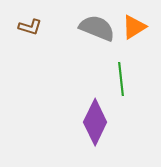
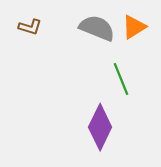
green line: rotated 16 degrees counterclockwise
purple diamond: moved 5 px right, 5 px down
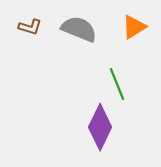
gray semicircle: moved 18 px left, 1 px down
green line: moved 4 px left, 5 px down
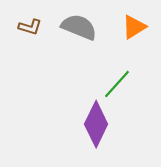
gray semicircle: moved 2 px up
green line: rotated 64 degrees clockwise
purple diamond: moved 4 px left, 3 px up
